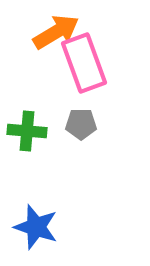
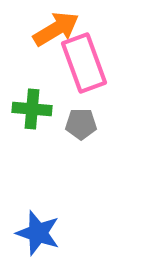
orange arrow: moved 3 px up
green cross: moved 5 px right, 22 px up
blue star: moved 2 px right, 6 px down
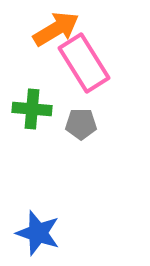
pink rectangle: rotated 12 degrees counterclockwise
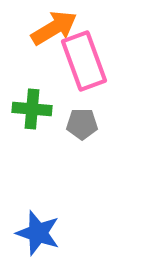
orange arrow: moved 2 px left, 1 px up
pink rectangle: moved 2 px up; rotated 12 degrees clockwise
gray pentagon: moved 1 px right
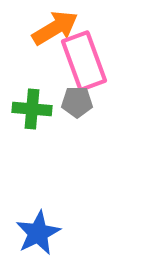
orange arrow: moved 1 px right
gray pentagon: moved 5 px left, 22 px up
blue star: rotated 27 degrees clockwise
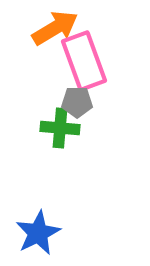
green cross: moved 28 px right, 19 px down
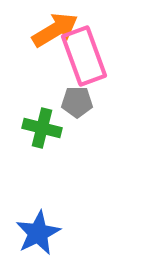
orange arrow: moved 2 px down
pink rectangle: moved 5 px up
green cross: moved 18 px left; rotated 9 degrees clockwise
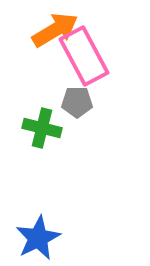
pink rectangle: rotated 8 degrees counterclockwise
blue star: moved 5 px down
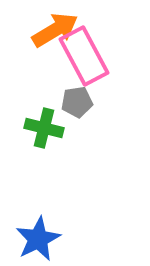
gray pentagon: rotated 8 degrees counterclockwise
green cross: moved 2 px right
blue star: moved 1 px down
